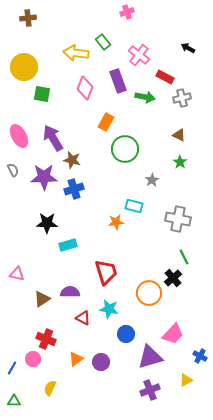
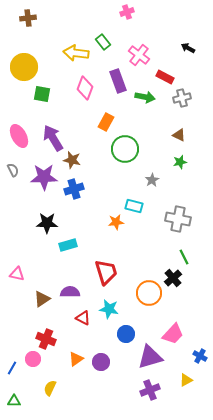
green star at (180, 162): rotated 24 degrees clockwise
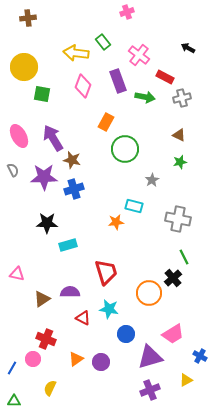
pink diamond at (85, 88): moved 2 px left, 2 px up
pink trapezoid at (173, 334): rotated 15 degrees clockwise
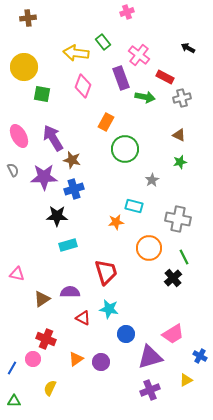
purple rectangle at (118, 81): moved 3 px right, 3 px up
black star at (47, 223): moved 10 px right, 7 px up
orange circle at (149, 293): moved 45 px up
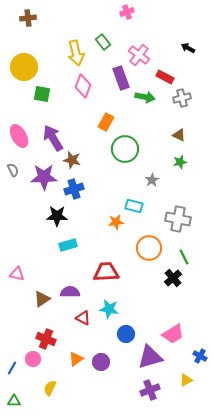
yellow arrow at (76, 53): rotated 110 degrees counterclockwise
red trapezoid at (106, 272): rotated 76 degrees counterclockwise
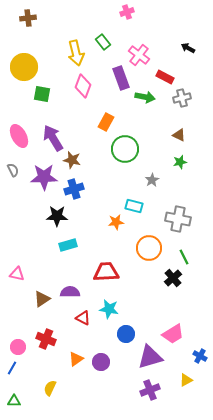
pink circle at (33, 359): moved 15 px left, 12 px up
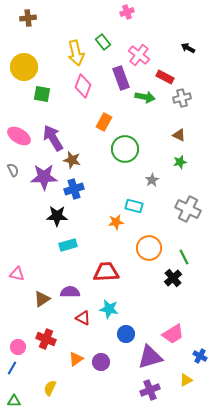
orange rectangle at (106, 122): moved 2 px left
pink ellipse at (19, 136): rotated 30 degrees counterclockwise
gray cross at (178, 219): moved 10 px right, 10 px up; rotated 15 degrees clockwise
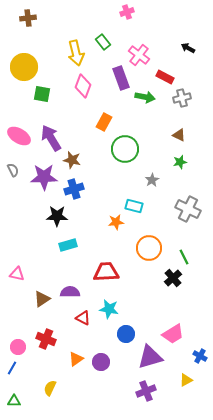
purple arrow at (53, 138): moved 2 px left
purple cross at (150, 390): moved 4 px left, 1 px down
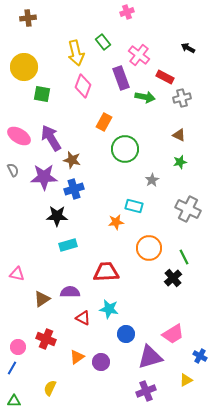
orange triangle at (76, 359): moved 1 px right, 2 px up
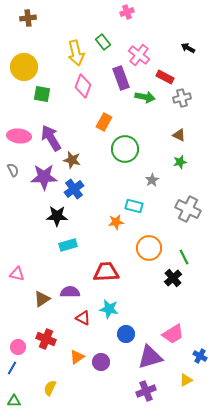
pink ellipse at (19, 136): rotated 25 degrees counterclockwise
blue cross at (74, 189): rotated 18 degrees counterclockwise
